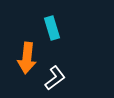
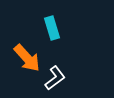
orange arrow: rotated 48 degrees counterclockwise
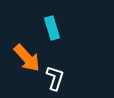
white L-shape: rotated 35 degrees counterclockwise
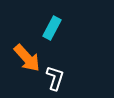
cyan rectangle: rotated 45 degrees clockwise
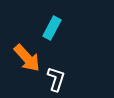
white L-shape: moved 1 px right, 1 px down
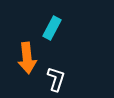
orange arrow: rotated 36 degrees clockwise
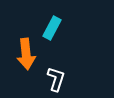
orange arrow: moved 1 px left, 4 px up
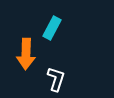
orange arrow: rotated 8 degrees clockwise
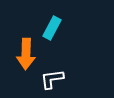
white L-shape: moved 4 px left; rotated 115 degrees counterclockwise
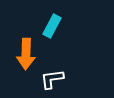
cyan rectangle: moved 2 px up
